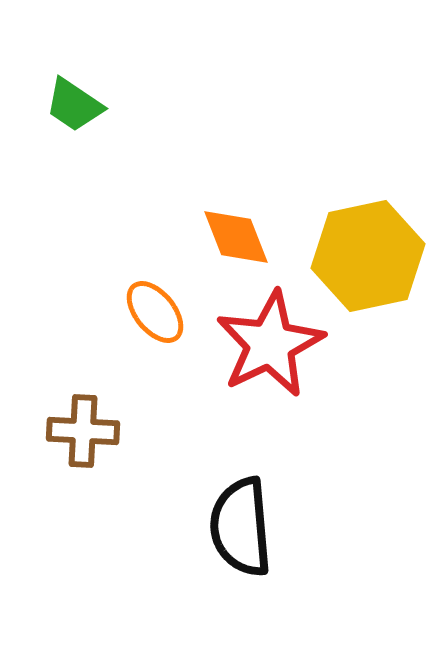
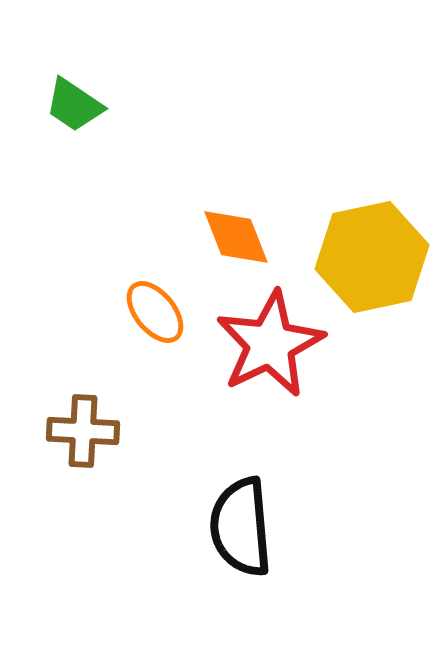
yellow hexagon: moved 4 px right, 1 px down
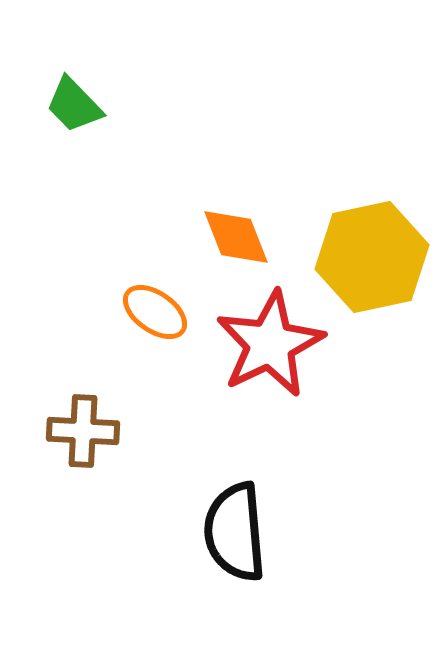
green trapezoid: rotated 12 degrees clockwise
orange ellipse: rotated 16 degrees counterclockwise
black semicircle: moved 6 px left, 5 px down
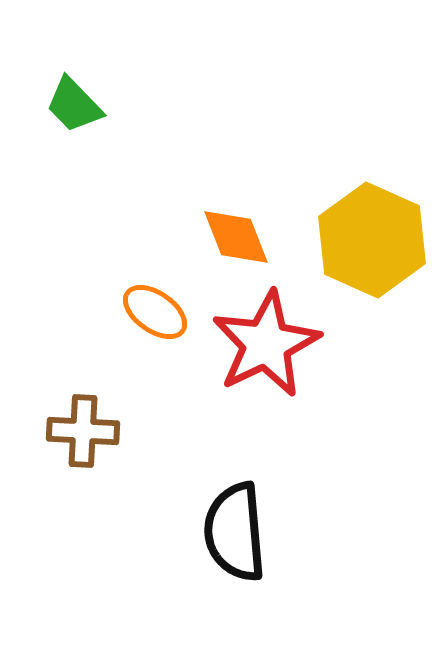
yellow hexagon: moved 17 px up; rotated 24 degrees counterclockwise
red star: moved 4 px left
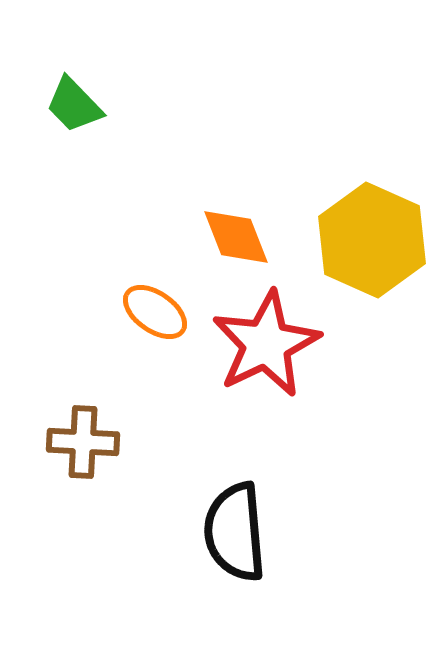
brown cross: moved 11 px down
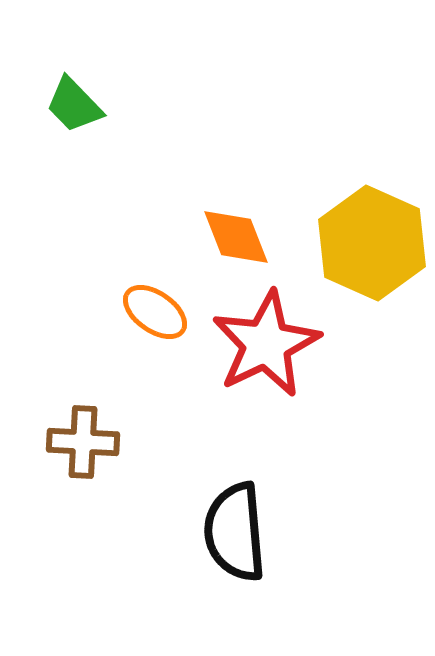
yellow hexagon: moved 3 px down
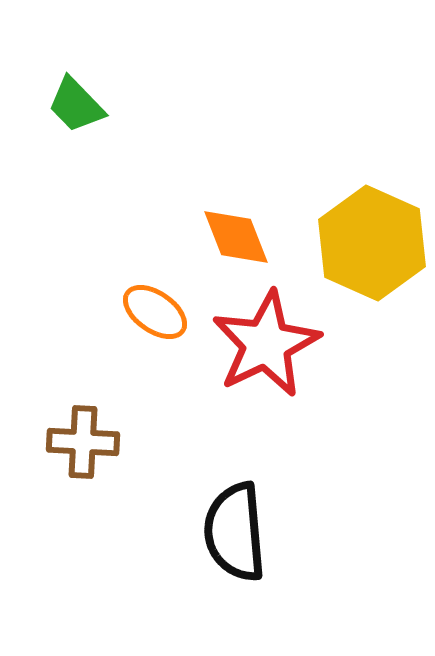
green trapezoid: moved 2 px right
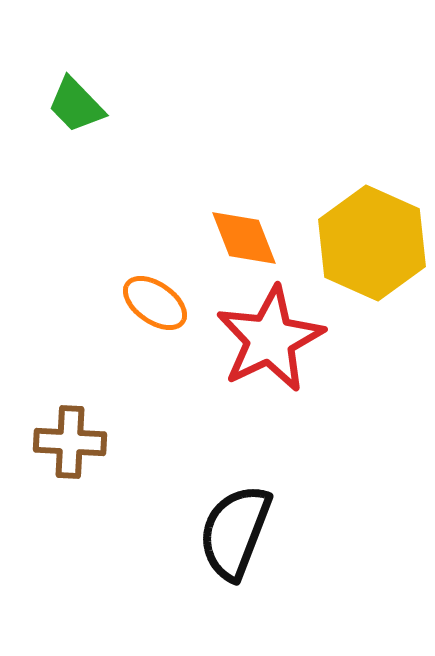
orange diamond: moved 8 px right, 1 px down
orange ellipse: moved 9 px up
red star: moved 4 px right, 5 px up
brown cross: moved 13 px left
black semicircle: rotated 26 degrees clockwise
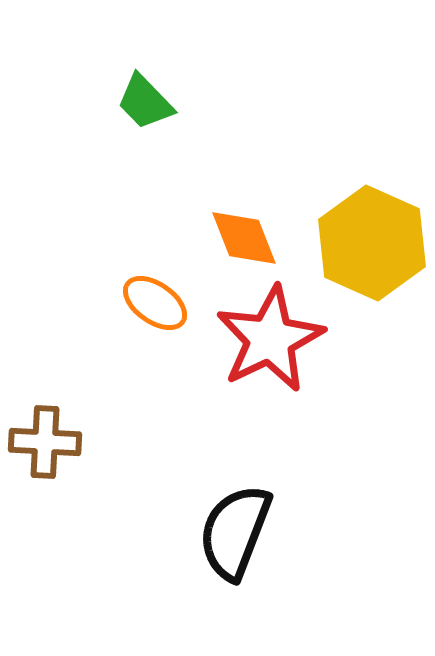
green trapezoid: moved 69 px right, 3 px up
brown cross: moved 25 px left
